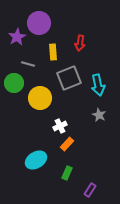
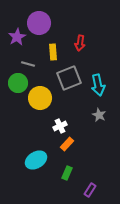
green circle: moved 4 px right
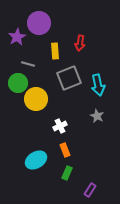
yellow rectangle: moved 2 px right, 1 px up
yellow circle: moved 4 px left, 1 px down
gray star: moved 2 px left, 1 px down
orange rectangle: moved 2 px left, 6 px down; rotated 64 degrees counterclockwise
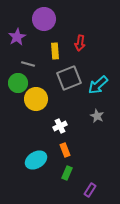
purple circle: moved 5 px right, 4 px up
cyan arrow: rotated 60 degrees clockwise
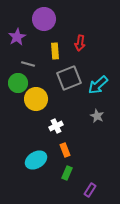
white cross: moved 4 px left
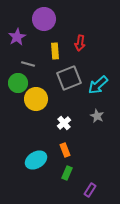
white cross: moved 8 px right, 3 px up; rotated 16 degrees counterclockwise
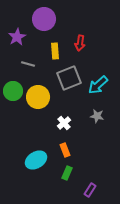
green circle: moved 5 px left, 8 px down
yellow circle: moved 2 px right, 2 px up
gray star: rotated 16 degrees counterclockwise
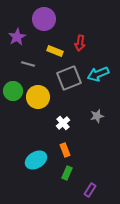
yellow rectangle: rotated 63 degrees counterclockwise
cyan arrow: moved 11 px up; rotated 20 degrees clockwise
gray star: rotated 24 degrees counterclockwise
white cross: moved 1 px left
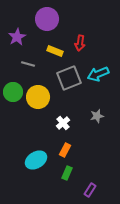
purple circle: moved 3 px right
green circle: moved 1 px down
orange rectangle: rotated 48 degrees clockwise
